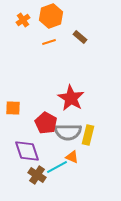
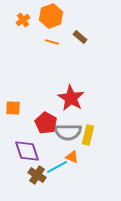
orange line: moved 3 px right; rotated 32 degrees clockwise
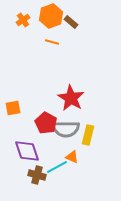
brown rectangle: moved 9 px left, 15 px up
orange square: rotated 14 degrees counterclockwise
gray semicircle: moved 2 px left, 3 px up
brown cross: rotated 18 degrees counterclockwise
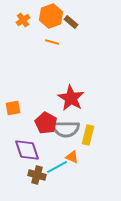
purple diamond: moved 1 px up
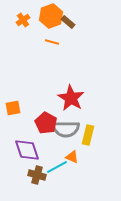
brown rectangle: moved 3 px left
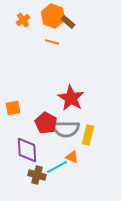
orange hexagon: moved 2 px right; rotated 20 degrees counterclockwise
purple diamond: rotated 16 degrees clockwise
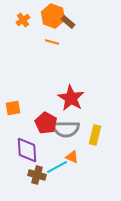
yellow rectangle: moved 7 px right
